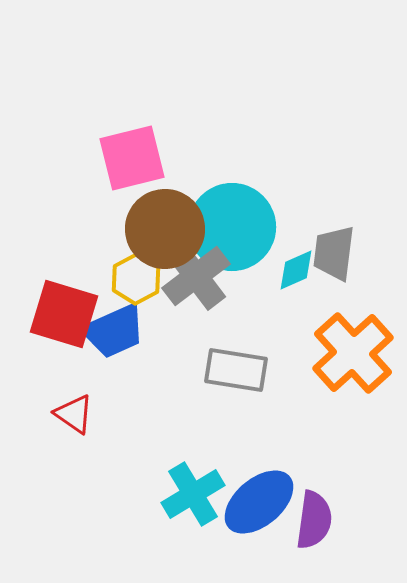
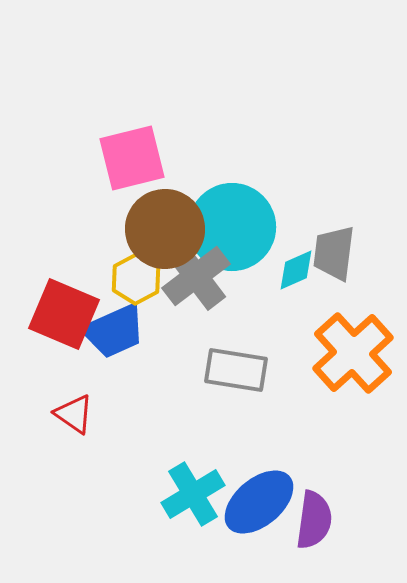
red square: rotated 6 degrees clockwise
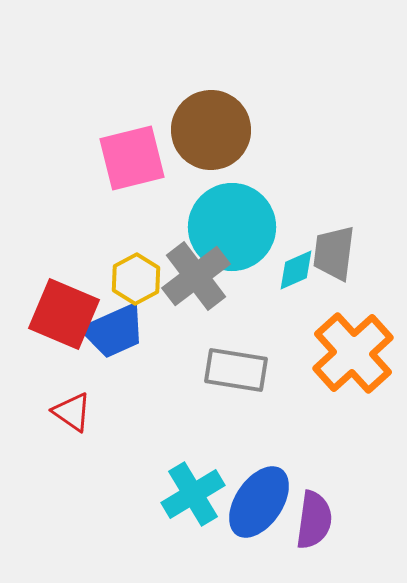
brown circle: moved 46 px right, 99 px up
red triangle: moved 2 px left, 2 px up
blue ellipse: rotated 16 degrees counterclockwise
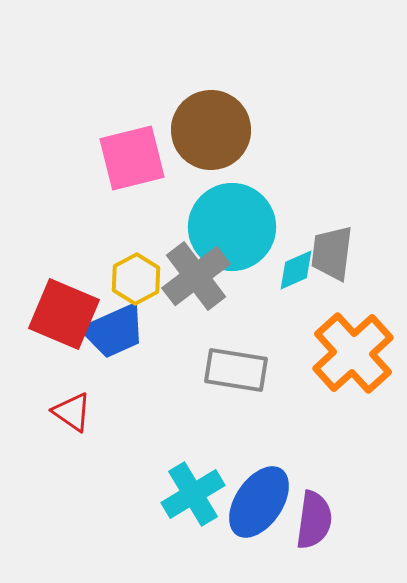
gray trapezoid: moved 2 px left
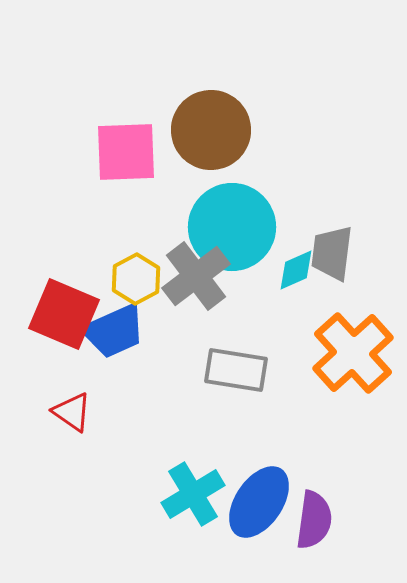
pink square: moved 6 px left, 6 px up; rotated 12 degrees clockwise
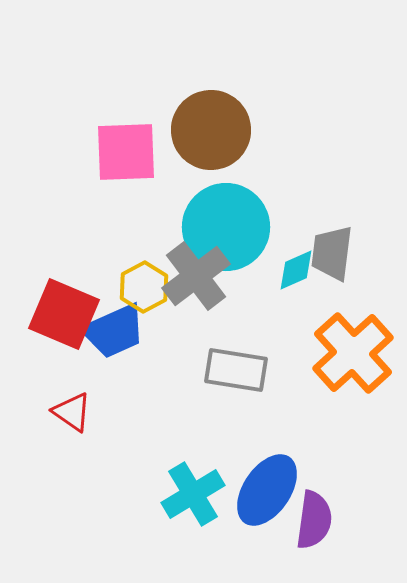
cyan circle: moved 6 px left
yellow hexagon: moved 8 px right, 8 px down
blue ellipse: moved 8 px right, 12 px up
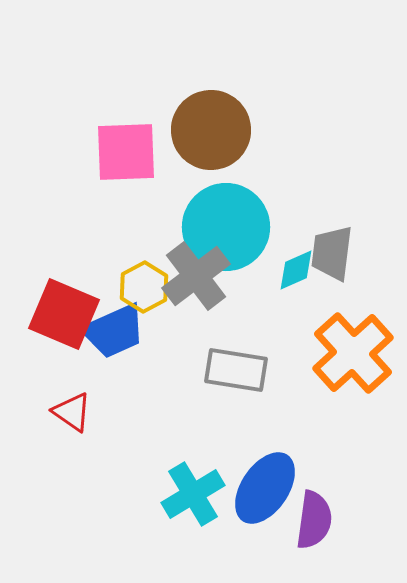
blue ellipse: moved 2 px left, 2 px up
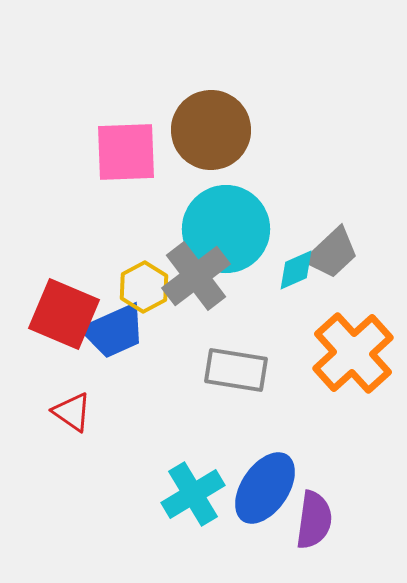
cyan circle: moved 2 px down
gray trapezoid: rotated 140 degrees counterclockwise
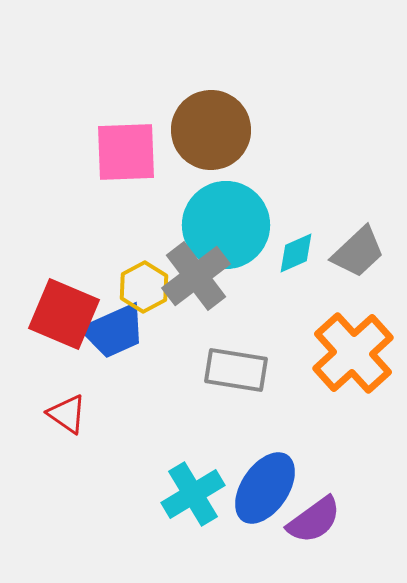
cyan circle: moved 4 px up
gray trapezoid: moved 26 px right, 1 px up
cyan diamond: moved 17 px up
red triangle: moved 5 px left, 2 px down
purple semicircle: rotated 46 degrees clockwise
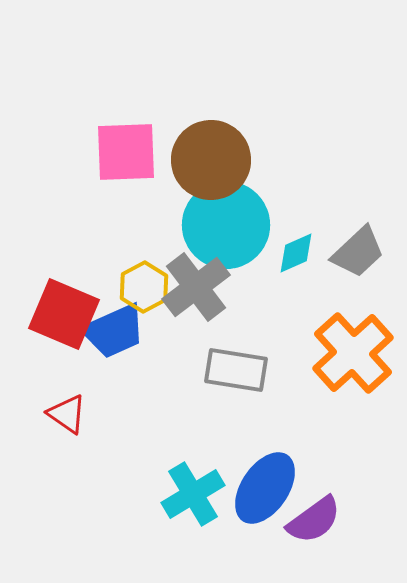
brown circle: moved 30 px down
gray cross: moved 11 px down
